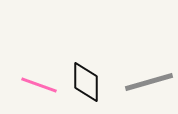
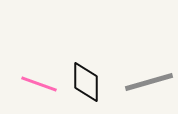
pink line: moved 1 px up
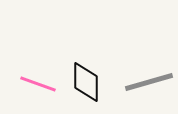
pink line: moved 1 px left
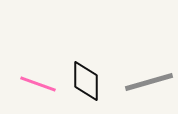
black diamond: moved 1 px up
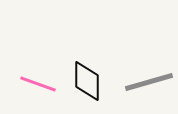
black diamond: moved 1 px right
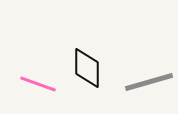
black diamond: moved 13 px up
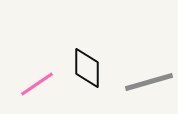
pink line: moved 1 px left; rotated 54 degrees counterclockwise
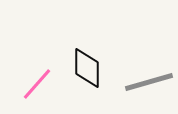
pink line: rotated 15 degrees counterclockwise
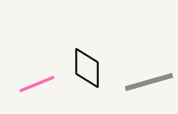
pink line: rotated 27 degrees clockwise
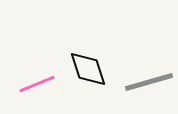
black diamond: moved 1 px right, 1 px down; rotated 18 degrees counterclockwise
